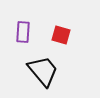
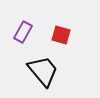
purple rectangle: rotated 25 degrees clockwise
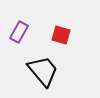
purple rectangle: moved 4 px left
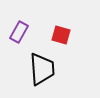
black trapezoid: moved 1 px left, 2 px up; rotated 36 degrees clockwise
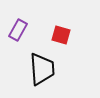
purple rectangle: moved 1 px left, 2 px up
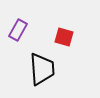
red square: moved 3 px right, 2 px down
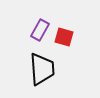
purple rectangle: moved 22 px right
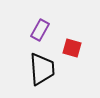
red square: moved 8 px right, 11 px down
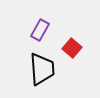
red square: rotated 24 degrees clockwise
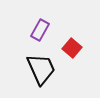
black trapezoid: moved 1 px left; rotated 20 degrees counterclockwise
